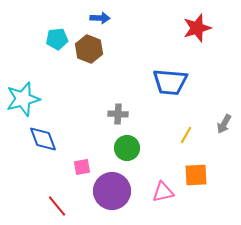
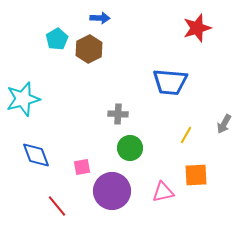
cyan pentagon: rotated 25 degrees counterclockwise
brown hexagon: rotated 12 degrees clockwise
blue diamond: moved 7 px left, 16 px down
green circle: moved 3 px right
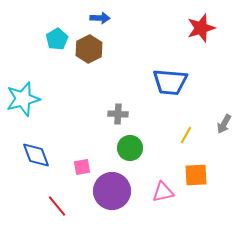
red star: moved 4 px right
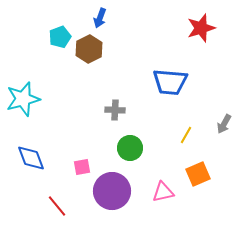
blue arrow: rotated 108 degrees clockwise
cyan pentagon: moved 3 px right, 2 px up; rotated 10 degrees clockwise
gray cross: moved 3 px left, 4 px up
blue diamond: moved 5 px left, 3 px down
orange square: moved 2 px right, 1 px up; rotated 20 degrees counterclockwise
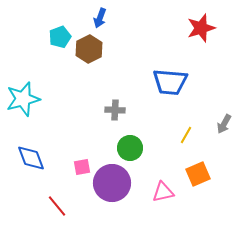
purple circle: moved 8 px up
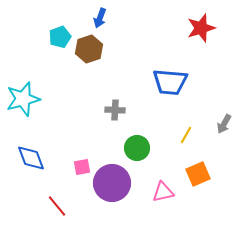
brown hexagon: rotated 8 degrees clockwise
green circle: moved 7 px right
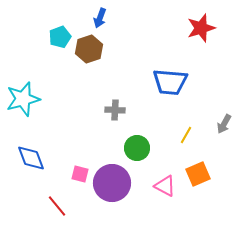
pink square: moved 2 px left, 7 px down; rotated 24 degrees clockwise
pink triangle: moved 2 px right, 6 px up; rotated 40 degrees clockwise
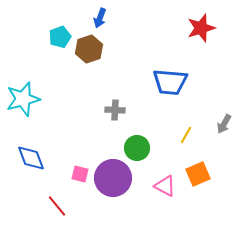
purple circle: moved 1 px right, 5 px up
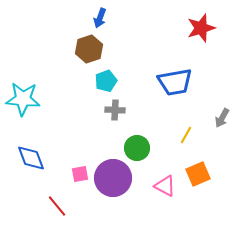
cyan pentagon: moved 46 px right, 44 px down
blue trapezoid: moved 5 px right; rotated 15 degrees counterclockwise
cyan star: rotated 20 degrees clockwise
gray arrow: moved 2 px left, 6 px up
pink square: rotated 24 degrees counterclockwise
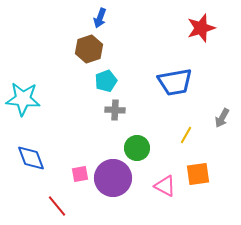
orange square: rotated 15 degrees clockwise
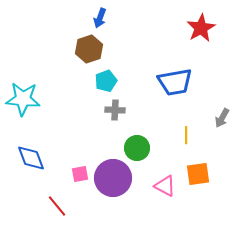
red star: rotated 12 degrees counterclockwise
yellow line: rotated 30 degrees counterclockwise
